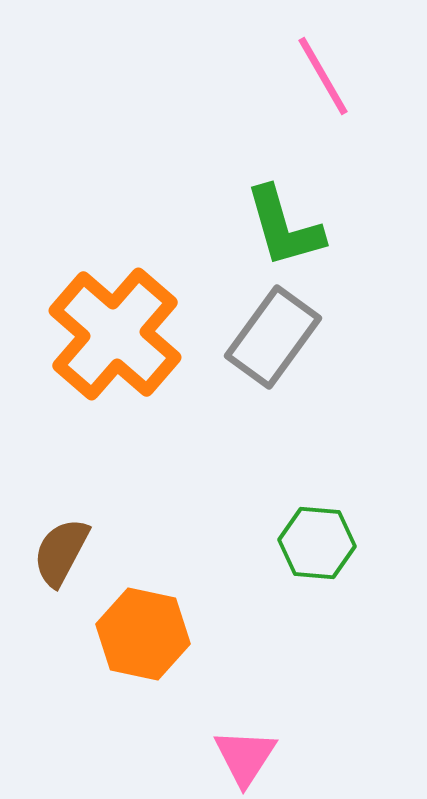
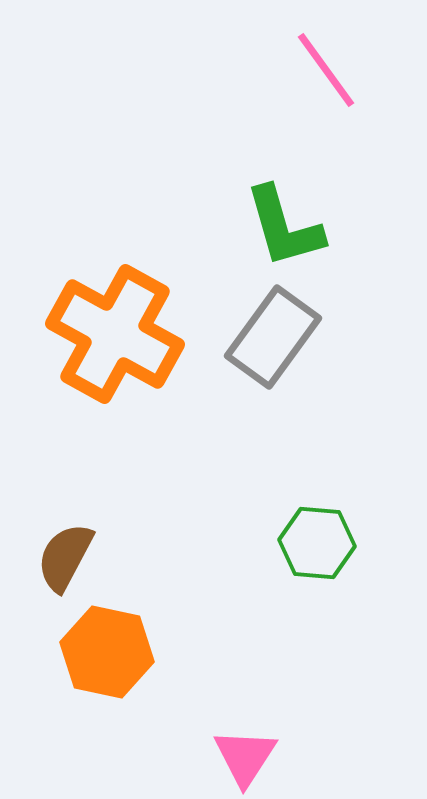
pink line: moved 3 px right, 6 px up; rotated 6 degrees counterclockwise
orange cross: rotated 12 degrees counterclockwise
brown semicircle: moved 4 px right, 5 px down
orange hexagon: moved 36 px left, 18 px down
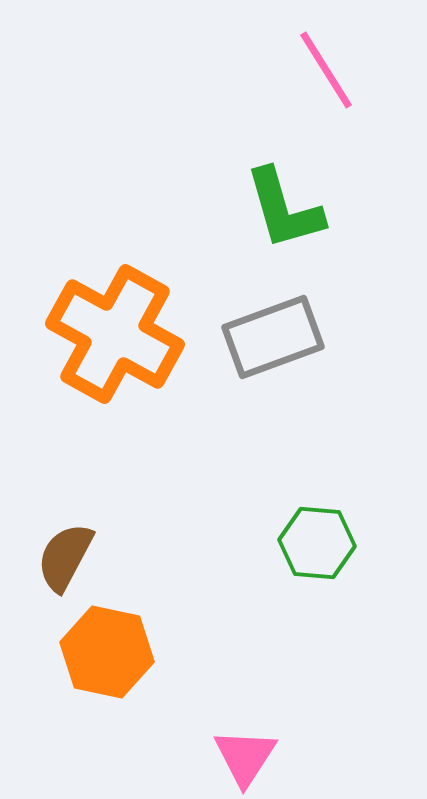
pink line: rotated 4 degrees clockwise
green L-shape: moved 18 px up
gray rectangle: rotated 34 degrees clockwise
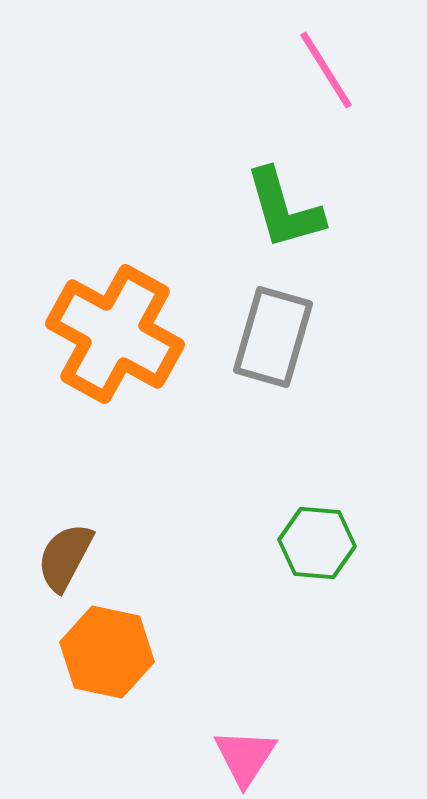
gray rectangle: rotated 54 degrees counterclockwise
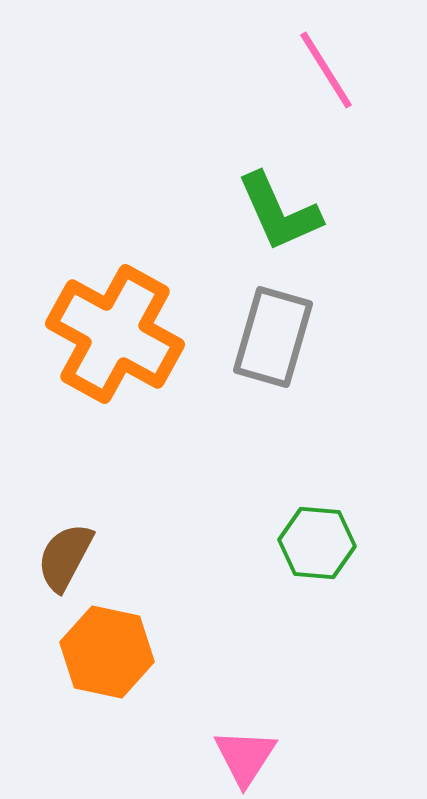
green L-shape: moved 5 px left, 3 px down; rotated 8 degrees counterclockwise
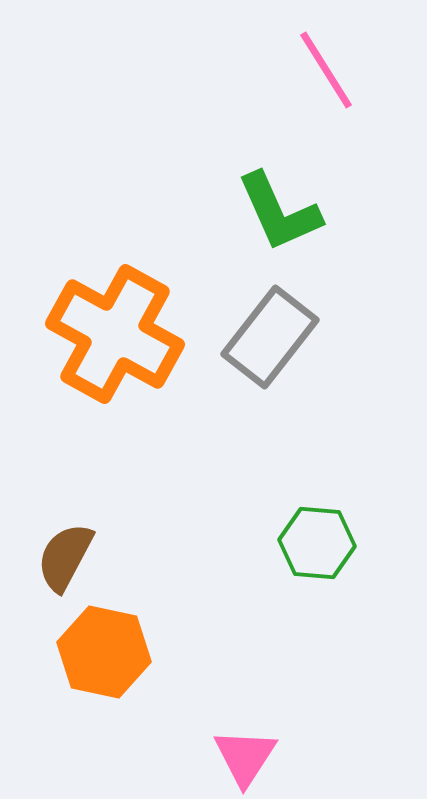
gray rectangle: moved 3 px left; rotated 22 degrees clockwise
orange hexagon: moved 3 px left
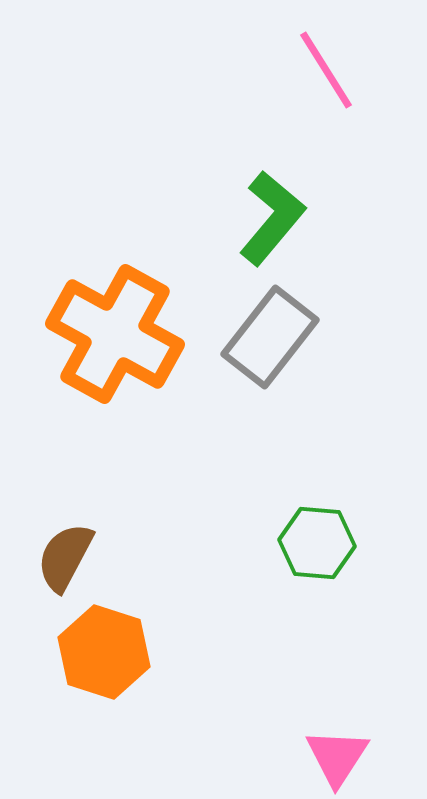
green L-shape: moved 7 px left, 6 px down; rotated 116 degrees counterclockwise
orange hexagon: rotated 6 degrees clockwise
pink triangle: moved 92 px right
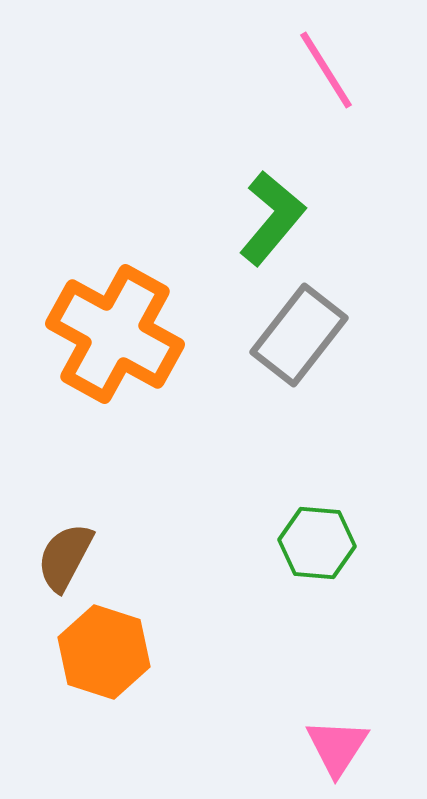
gray rectangle: moved 29 px right, 2 px up
pink triangle: moved 10 px up
